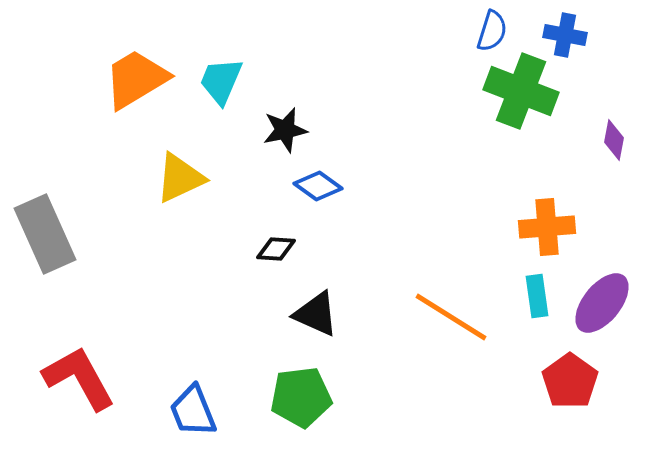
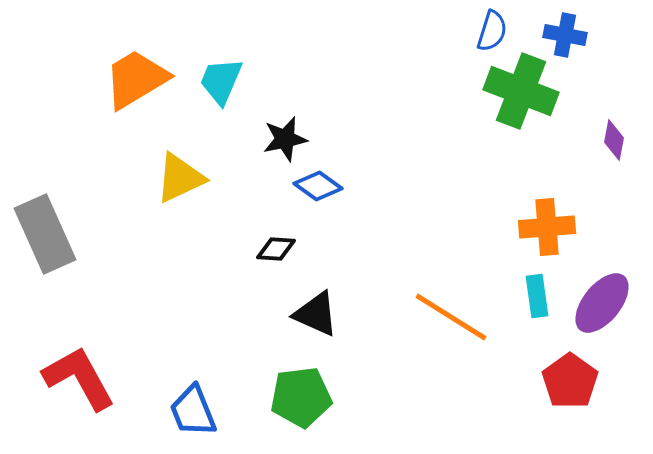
black star: moved 9 px down
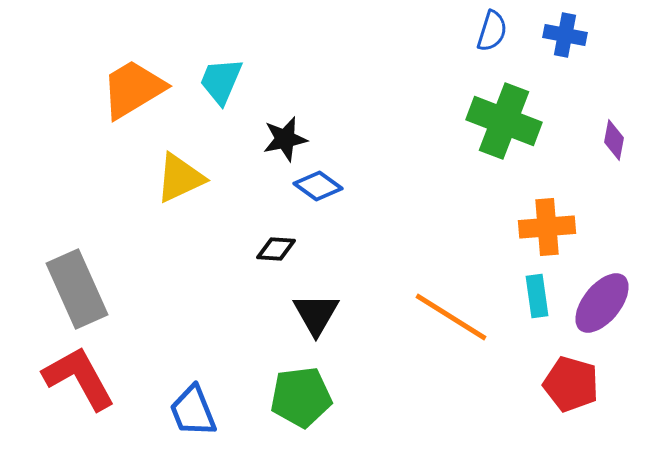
orange trapezoid: moved 3 px left, 10 px down
green cross: moved 17 px left, 30 px down
gray rectangle: moved 32 px right, 55 px down
black triangle: rotated 36 degrees clockwise
red pentagon: moved 1 px right, 3 px down; rotated 20 degrees counterclockwise
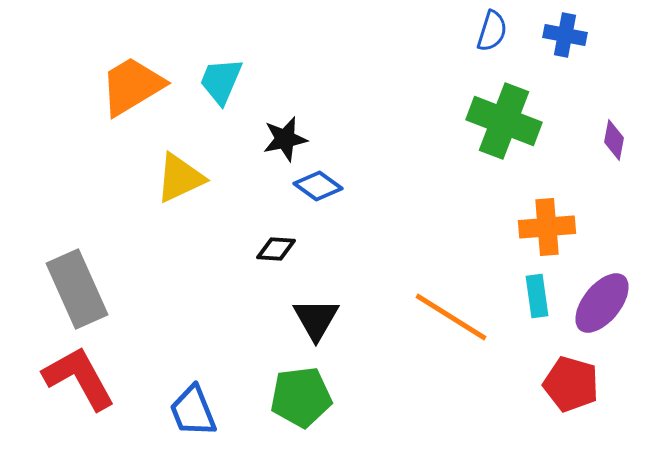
orange trapezoid: moved 1 px left, 3 px up
black triangle: moved 5 px down
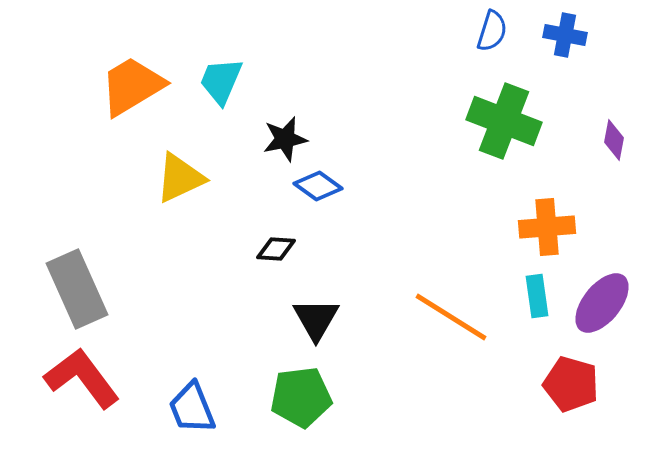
red L-shape: moved 3 px right; rotated 8 degrees counterclockwise
blue trapezoid: moved 1 px left, 3 px up
